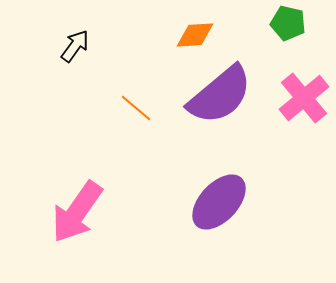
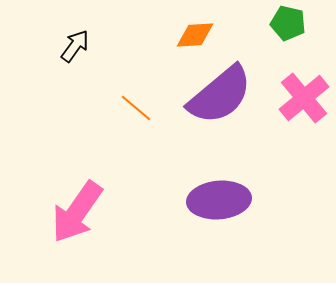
purple ellipse: moved 2 px up; rotated 42 degrees clockwise
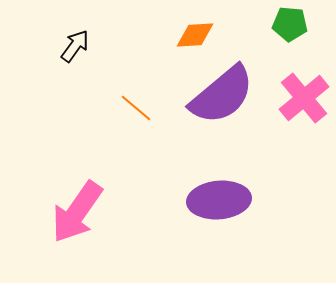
green pentagon: moved 2 px right, 1 px down; rotated 8 degrees counterclockwise
purple semicircle: moved 2 px right
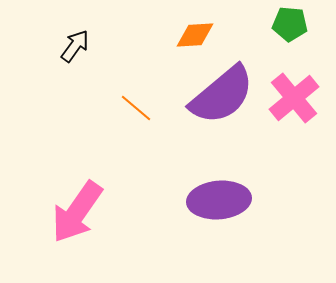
pink cross: moved 10 px left
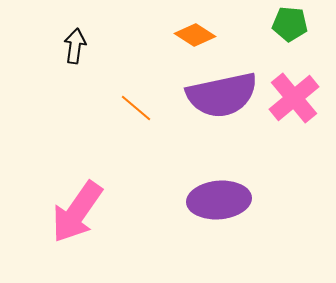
orange diamond: rotated 36 degrees clockwise
black arrow: rotated 28 degrees counterclockwise
purple semicircle: rotated 28 degrees clockwise
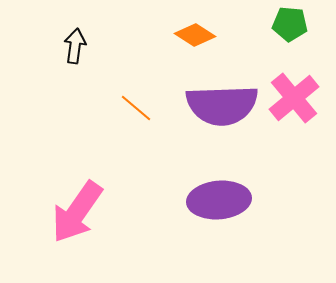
purple semicircle: moved 10 px down; rotated 10 degrees clockwise
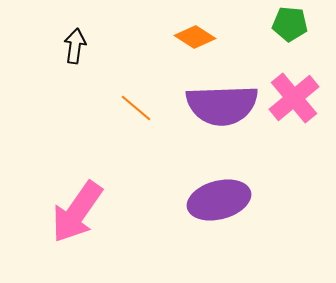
orange diamond: moved 2 px down
purple ellipse: rotated 10 degrees counterclockwise
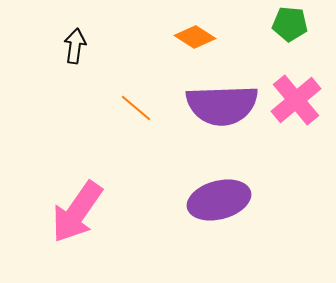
pink cross: moved 2 px right, 2 px down
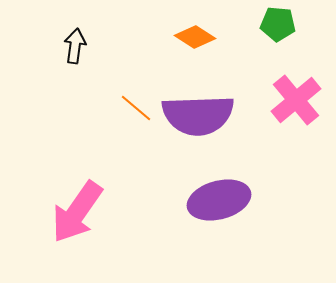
green pentagon: moved 12 px left
purple semicircle: moved 24 px left, 10 px down
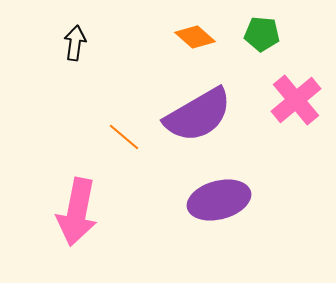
green pentagon: moved 16 px left, 10 px down
orange diamond: rotated 9 degrees clockwise
black arrow: moved 3 px up
orange line: moved 12 px left, 29 px down
purple semicircle: rotated 28 degrees counterclockwise
pink arrow: rotated 24 degrees counterclockwise
